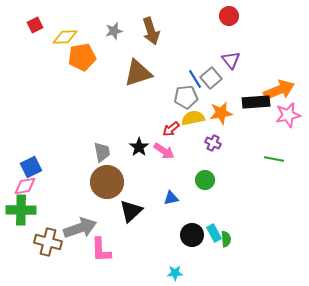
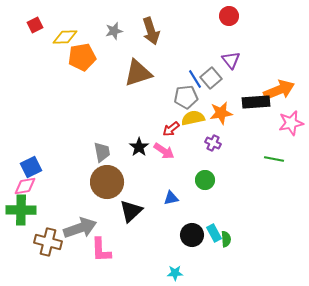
pink star: moved 3 px right, 8 px down
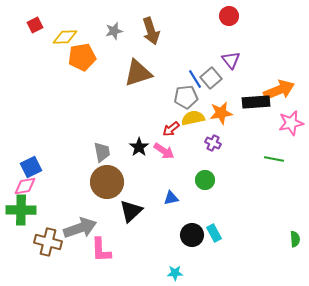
green semicircle: moved 69 px right
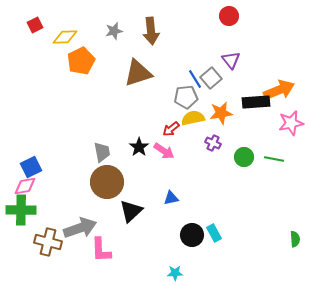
brown arrow: rotated 12 degrees clockwise
orange pentagon: moved 1 px left, 4 px down; rotated 16 degrees counterclockwise
green circle: moved 39 px right, 23 px up
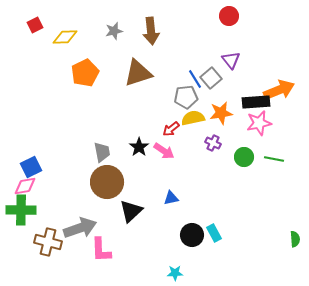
orange pentagon: moved 4 px right, 12 px down
pink star: moved 32 px left
